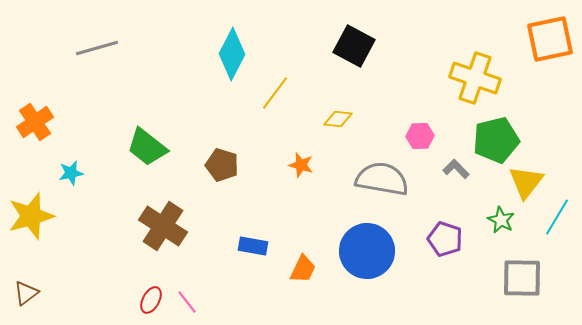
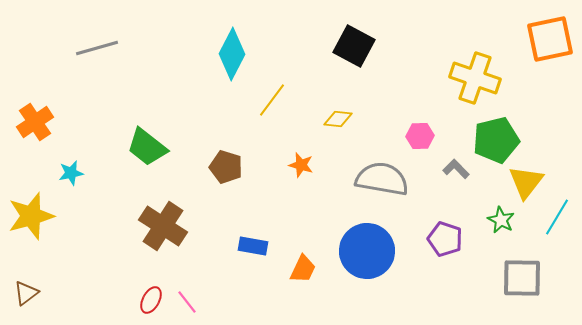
yellow line: moved 3 px left, 7 px down
brown pentagon: moved 4 px right, 2 px down
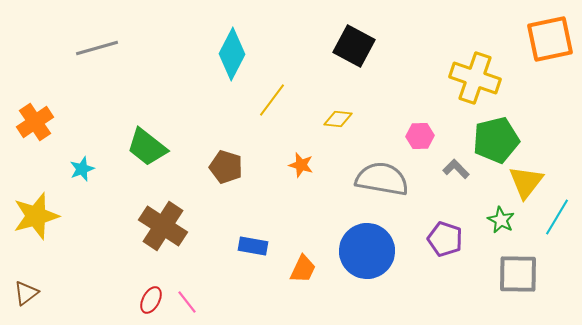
cyan star: moved 11 px right, 4 px up; rotated 10 degrees counterclockwise
yellow star: moved 5 px right
gray square: moved 4 px left, 4 px up
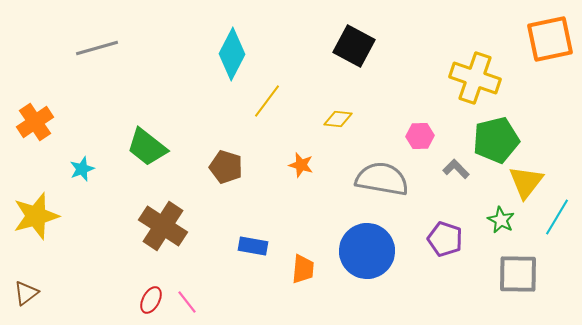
yellow line: moved 5 px left, 1 px down
orange trapezoid: rotated 20 degrees counterclockwise
